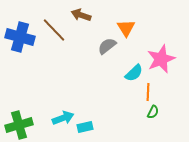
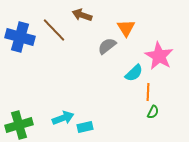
brown arrow: moved 1 px right
pink star: moved 2 px left, 3 px up; rotated 20 degrees counterclockwise
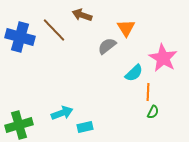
pink star: moved 4 px right, 2 px down
cyan arrow: moved 1 px left, 5 px up
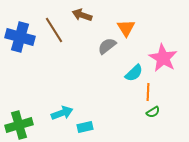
brown line: rotated 12 degrees clockwise
green semicircle: rotated 32 degrees clockwise
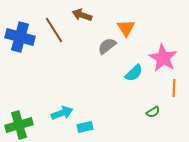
orange line: moved 26 px right, 4 px up
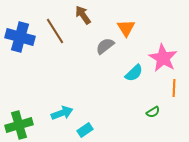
brown arrow: moved 1 px right; rotated 36 degrees clockwise
brown line: moved 1 px right, 1 px down
gray semicircle: moved 2 px left
cyan rectangle: moved 3 px down; rotated 21 degrees counterclockwise
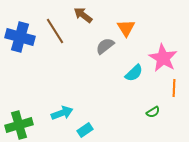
brown arrow: rotated 18 degrees counterclockwise
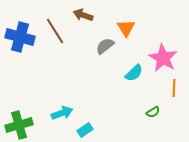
brown arrow: rotated 18 degrees counterclockwise
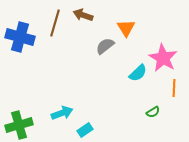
brown line: moved 8 px up; rotated 48 degrees clockwise
cyan semicircle: moved 4 px right
